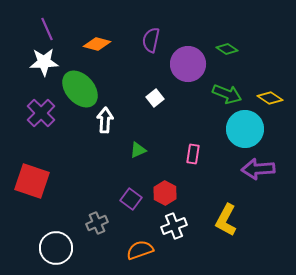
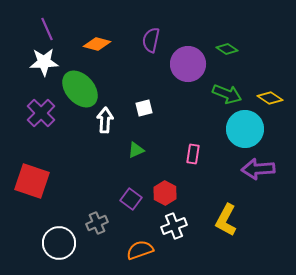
white square: moved 11 px left, 10 px down; rotated 24 degrees clockwise
green triangle: moved 2 px left
white circle: moved 3 px right, 5 px up
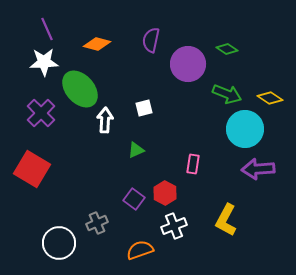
pink rectangle: moved 10 px down
red square: moved 12 px up; rotated 12 degrees clockwise
purple square: moved 3 px right
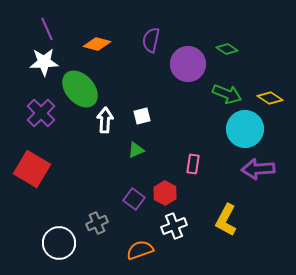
white square: moved 2 px left, 8 px down
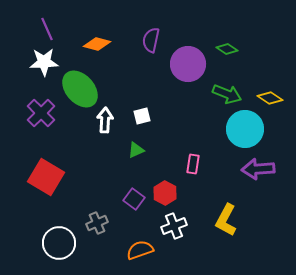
red square: moved 14 px right, 8 px down
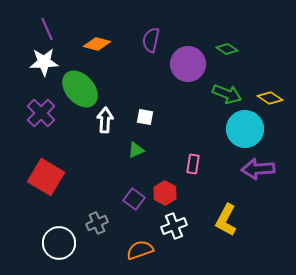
white square: moved 3 px right, 1 px down; rotated 24 degrees clockwise
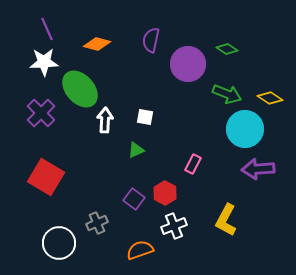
pink rectangle: rotated 18 degrees clockwise
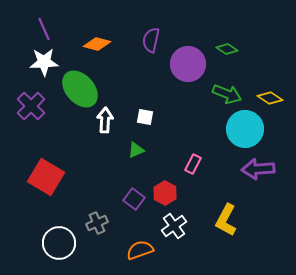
purple line: moved 3 px left
purple cross: moved 10 px left, 7 px up
white cross: rotated 15 degrees counterclockwise
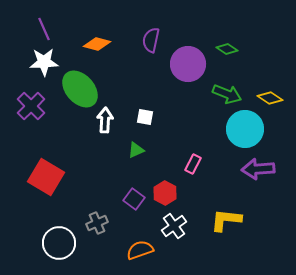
yellow L-shape: rotated 68 degrees clockwise
